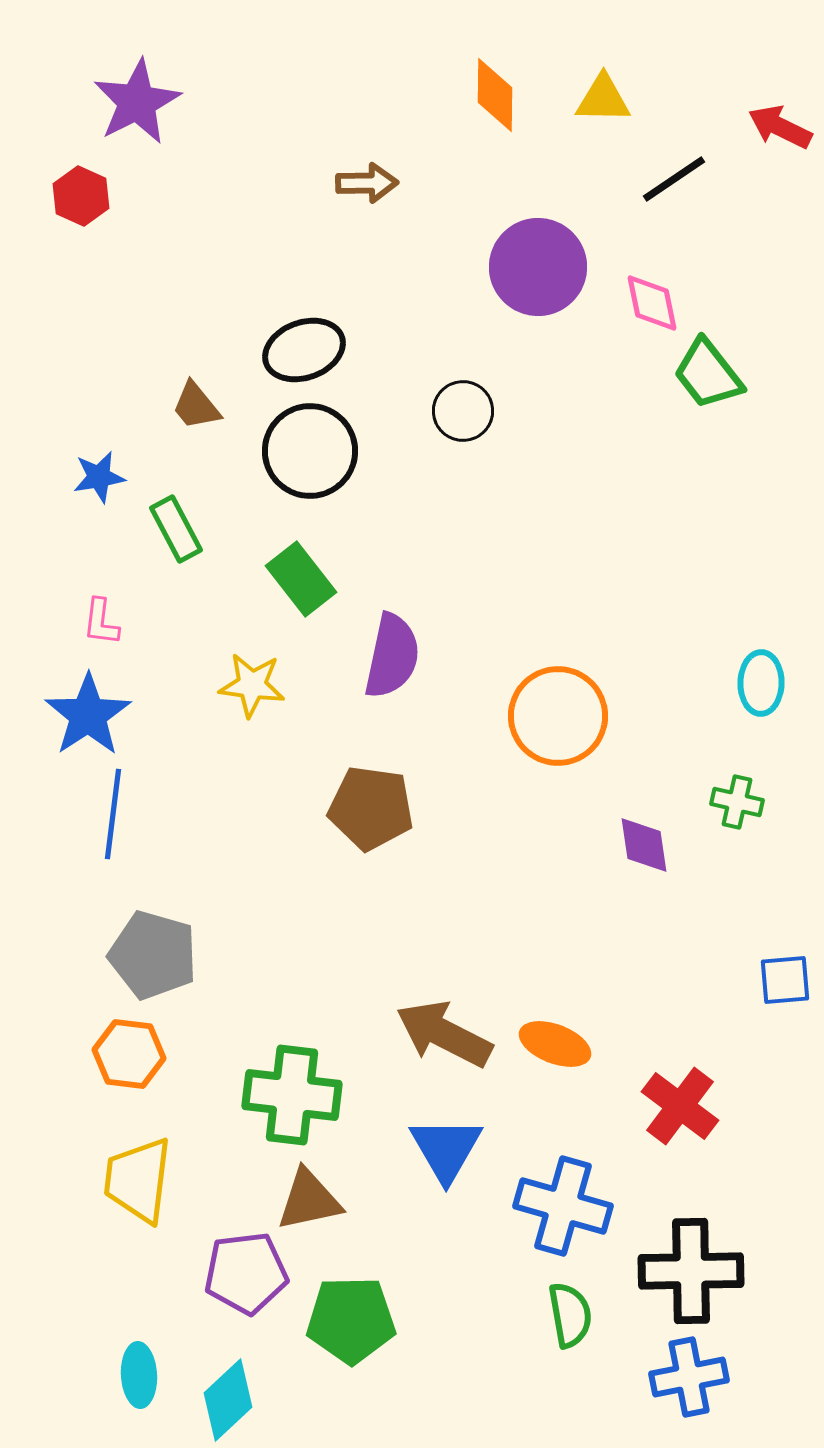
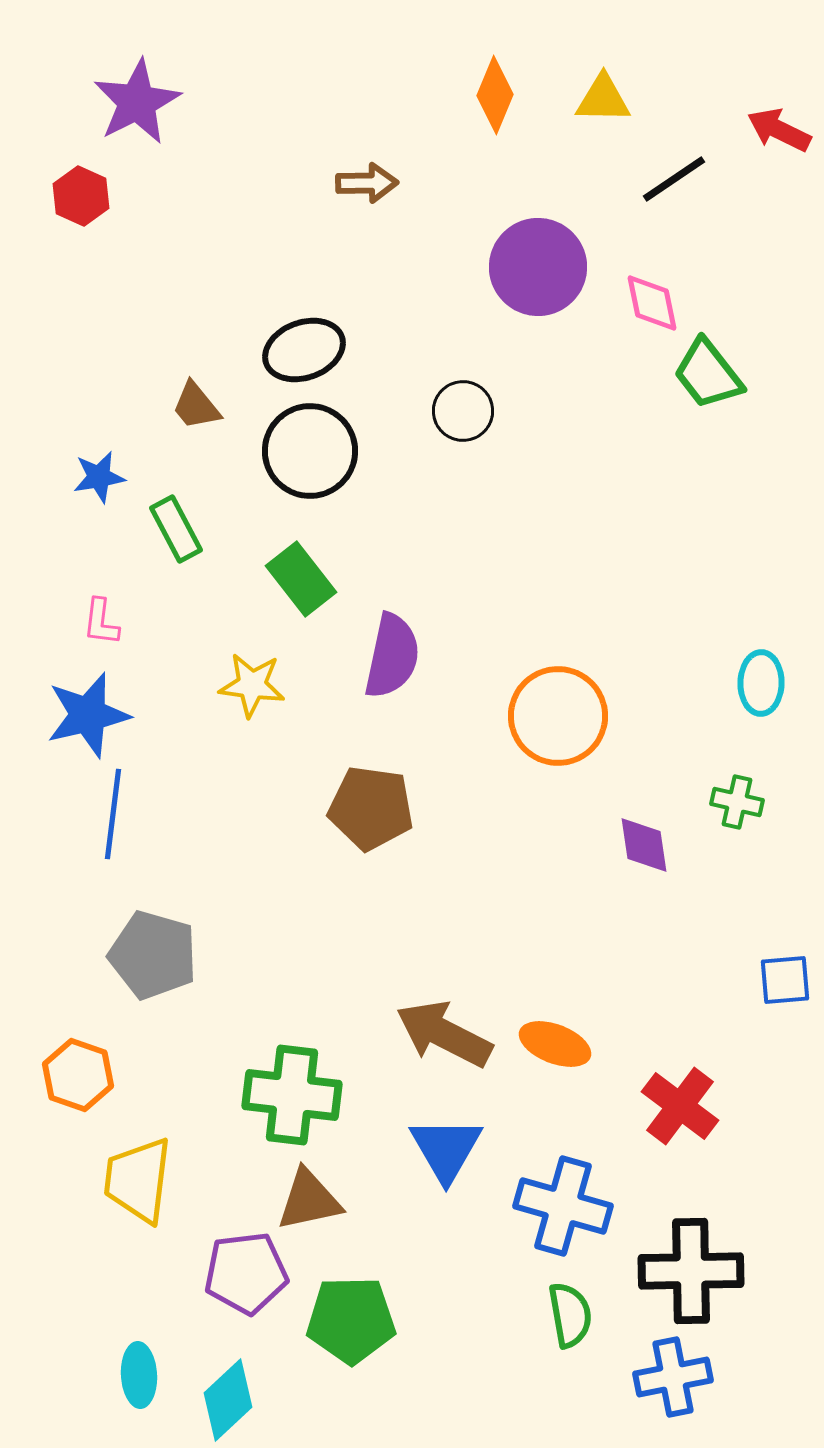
orange diamond at (495, 95): rotated 22 degrees clockwise
red arrow at (780, 127): moved 1 px left, 3 px down
blue star at (88, 715): rotated 20 degrees clockwise
orange hexagon at (129, 1054): moved 51 px left, 21 px down; rotated 12 degrees clockwise
blue cross at (689, 1377): moved 16 px left
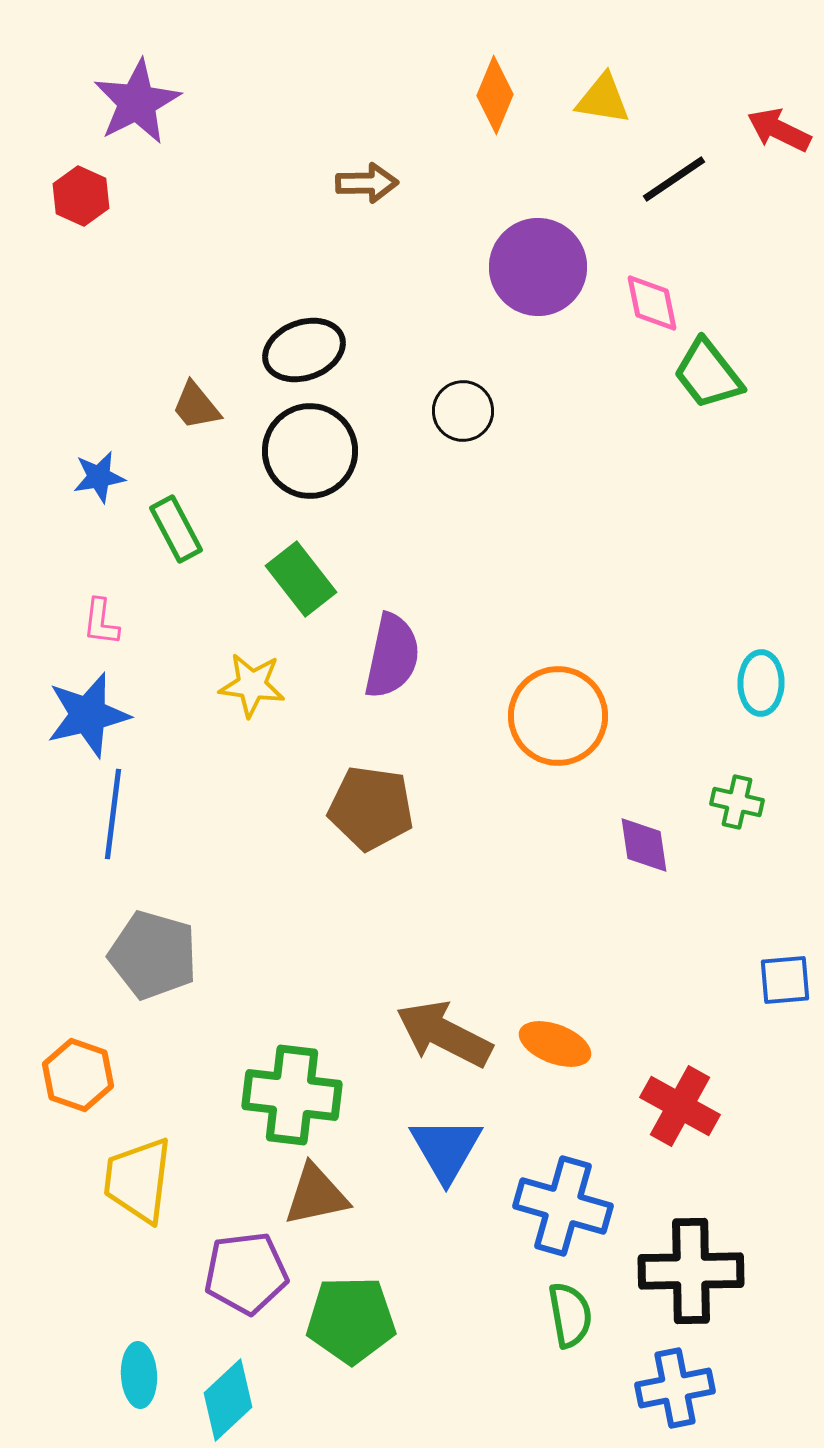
yellow triangle at (603, 99): rotated 8 degrees clockwise
red cross at (680, 1106): rotated 8 degrees counterclockwise
brown triangle at (309, 1200): moved 7 px right, 5 px up
blue cross at (673, 1377): moved 2 px right, 11 px down
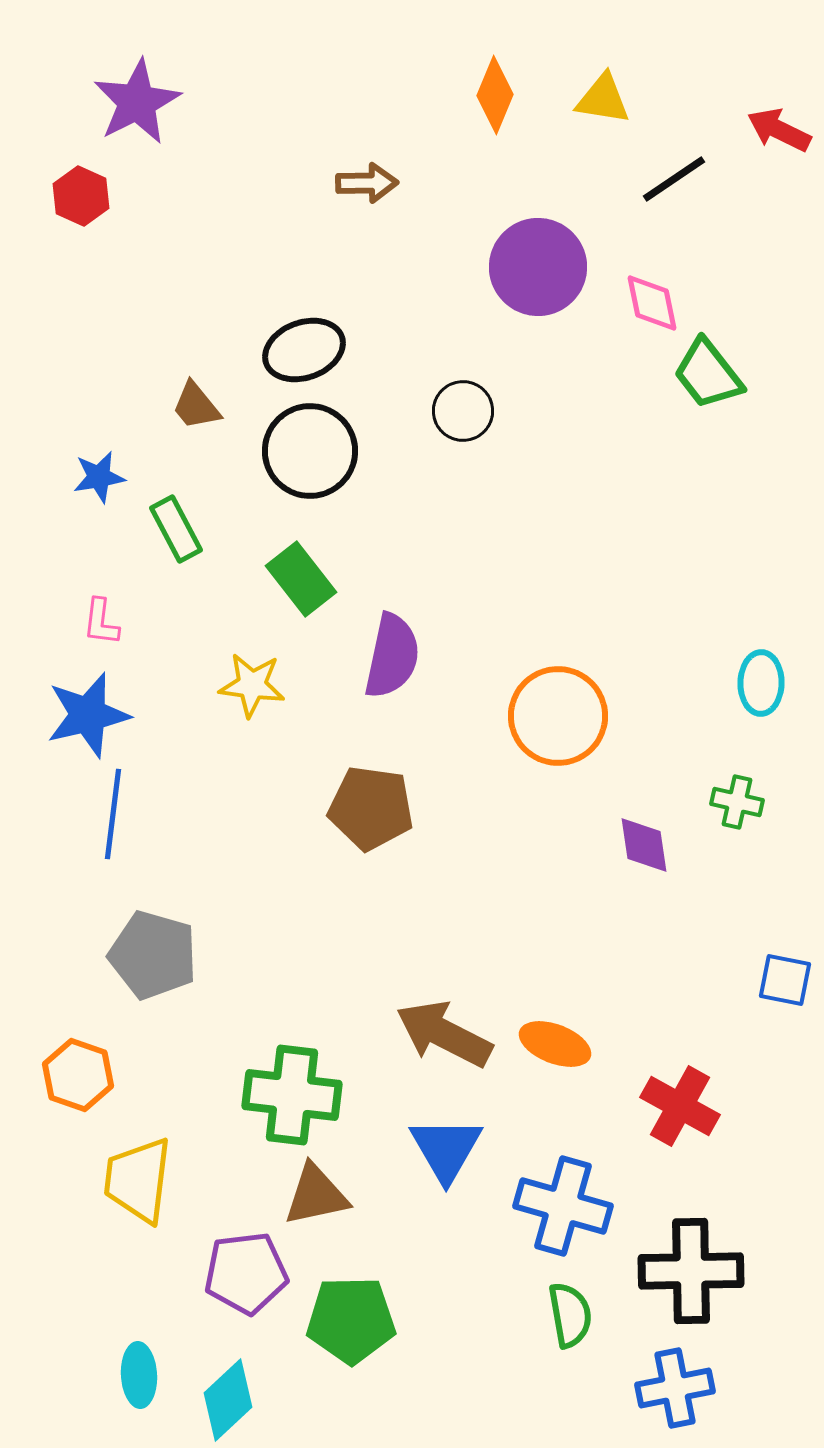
blue square at (785, 980): rotated 16 degrees clockwise
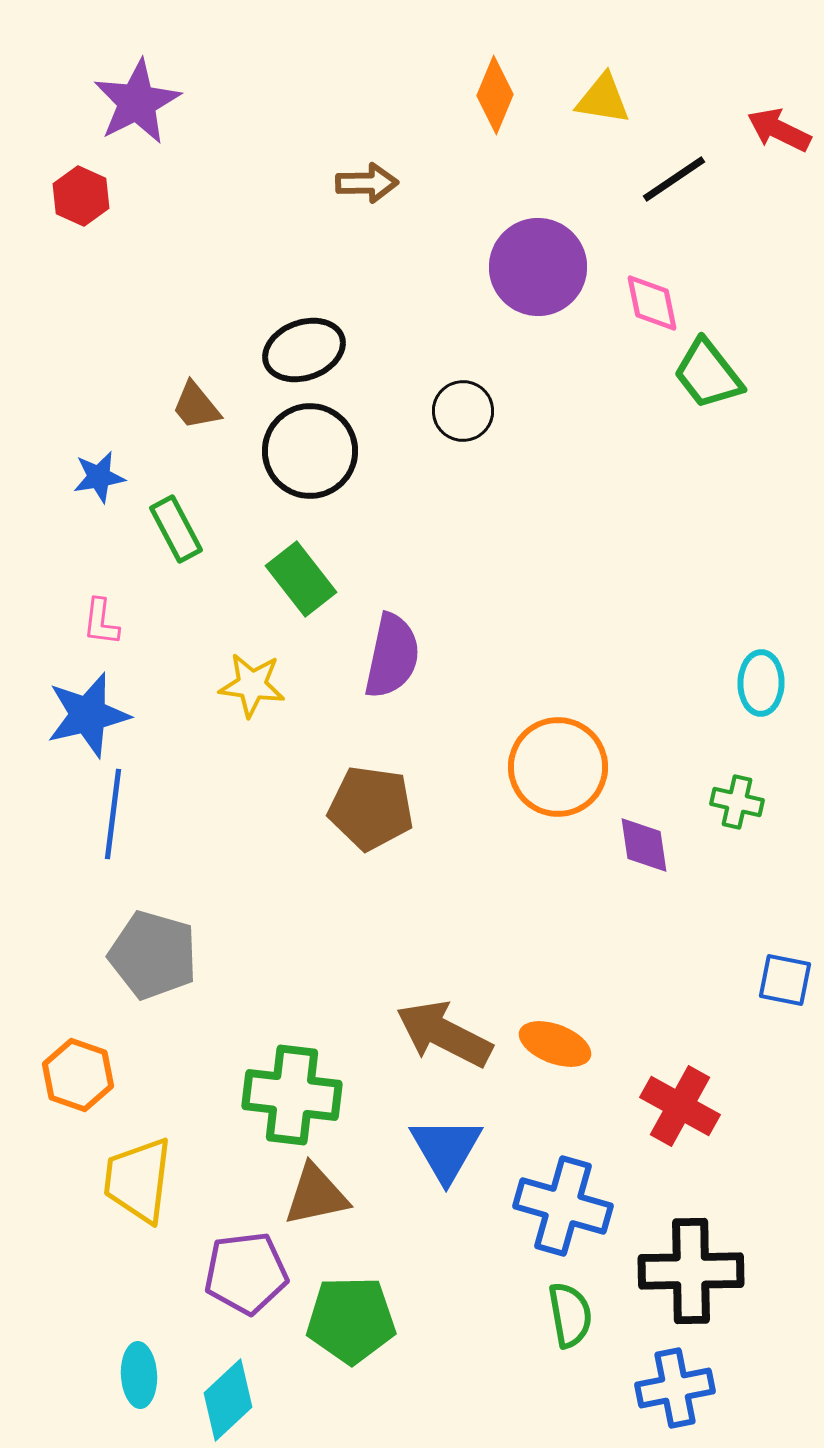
orange circle at (558, 716): moved 51 px down
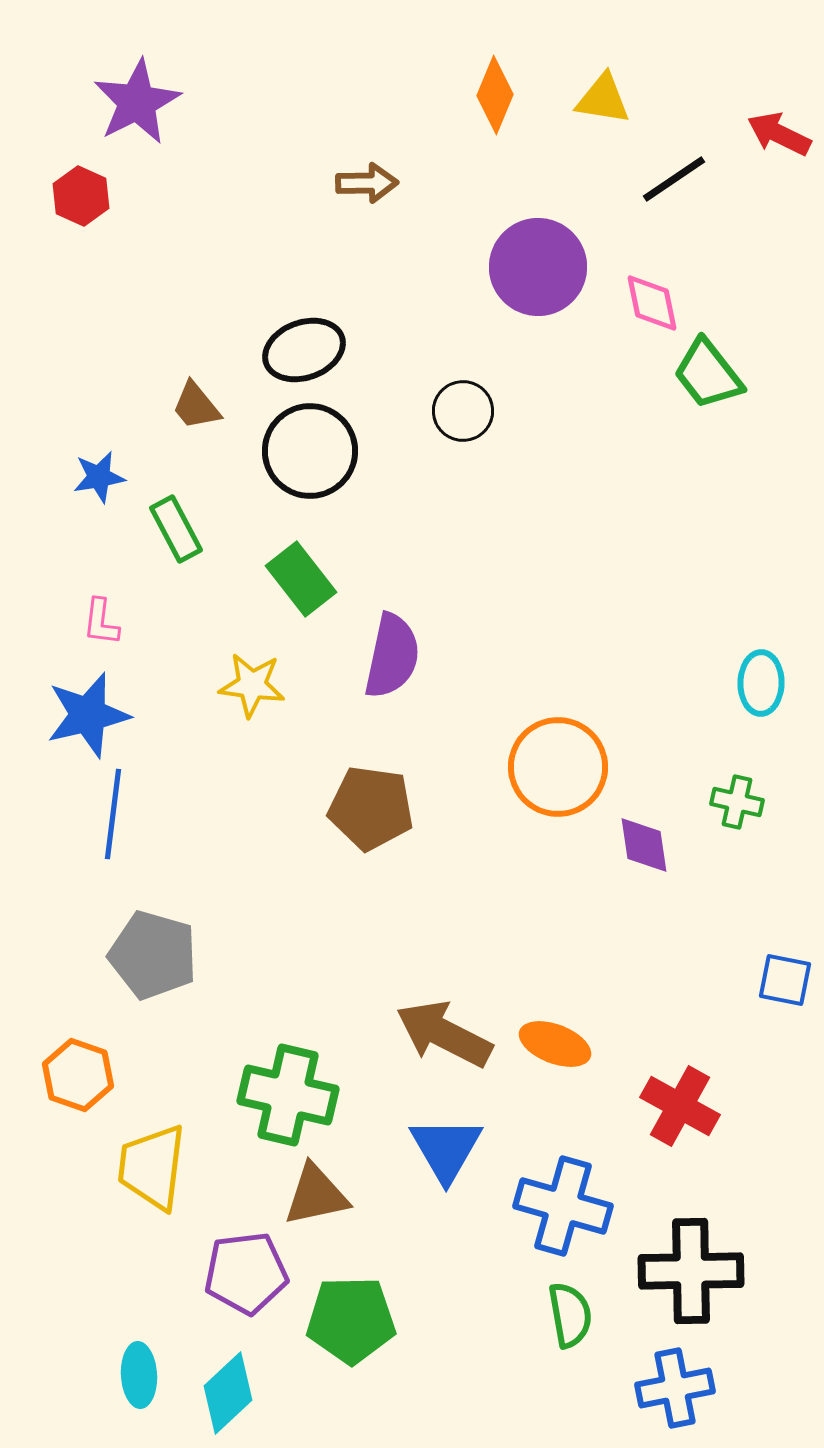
red arrow at (779, 130): moved 4 px down
green cross at (292, 1095): moved 4 px left; rotated 6 degrees clockwise
yellow trapezoid at (138, 1180): moved 14 px right, 13 px up
cyan diamond at (228, 1400): moved 7 px up
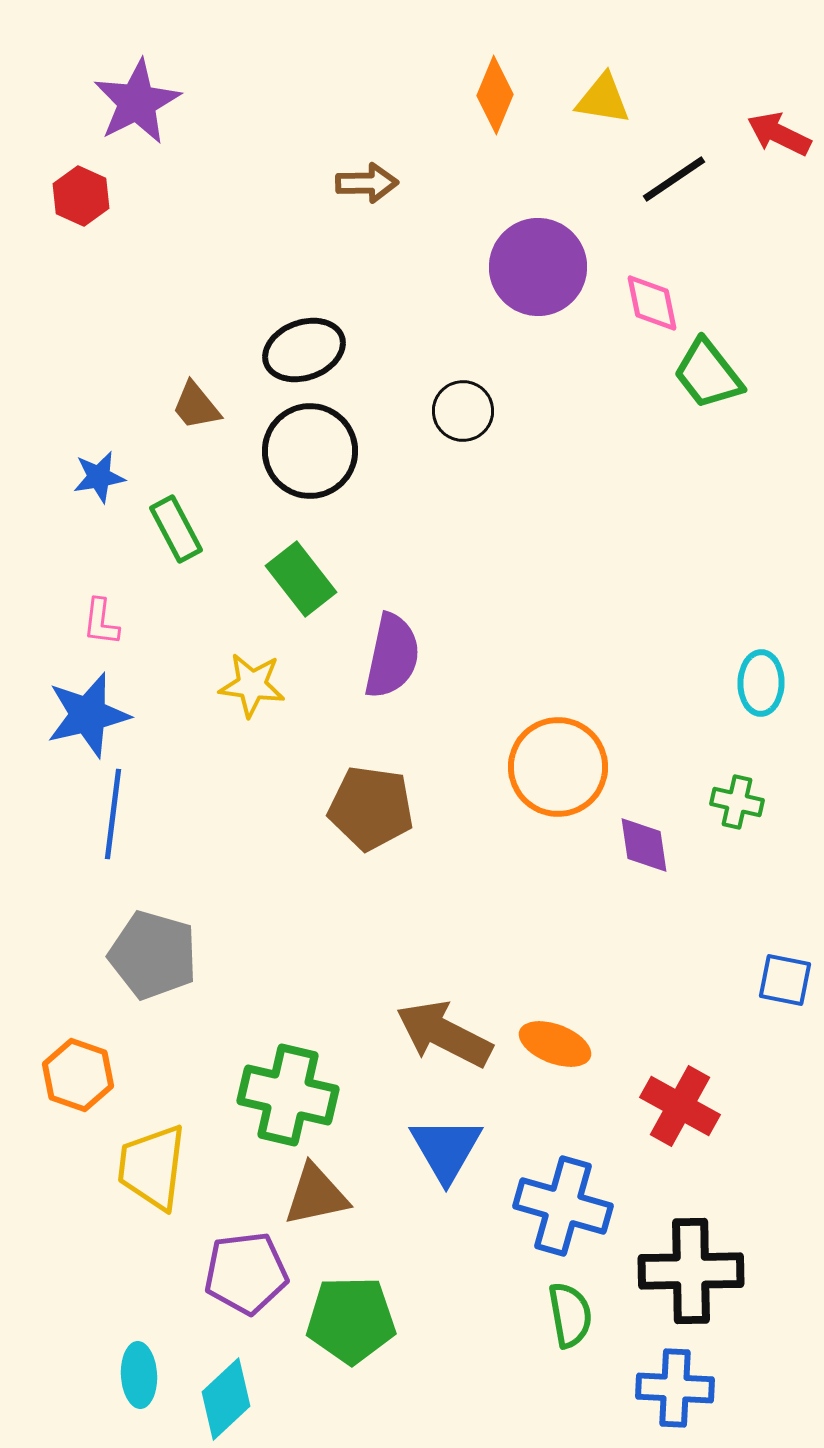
blue cross at (675, 1388): rotated 14 degrees clockwise
cyan diamond at (228, 1393): moved 2 px left, 6 px down
